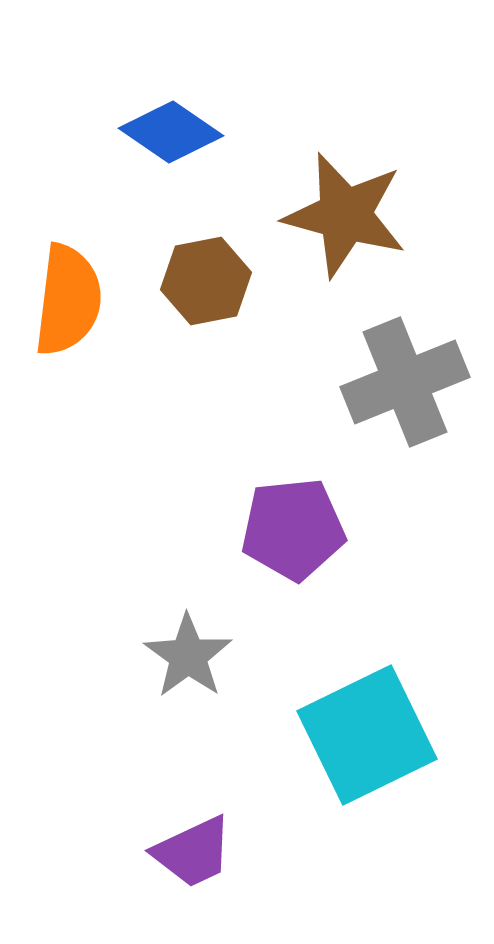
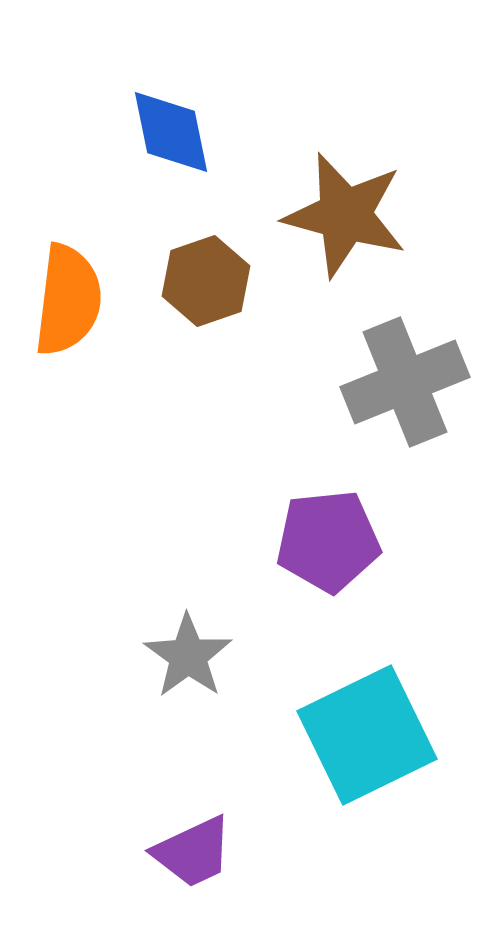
blue diamond: rotated 44 degrees clockwise
brown hexagon: rotated 8 degrees counterclockwise
purple pentagon: moved 35 px right, 12 px down
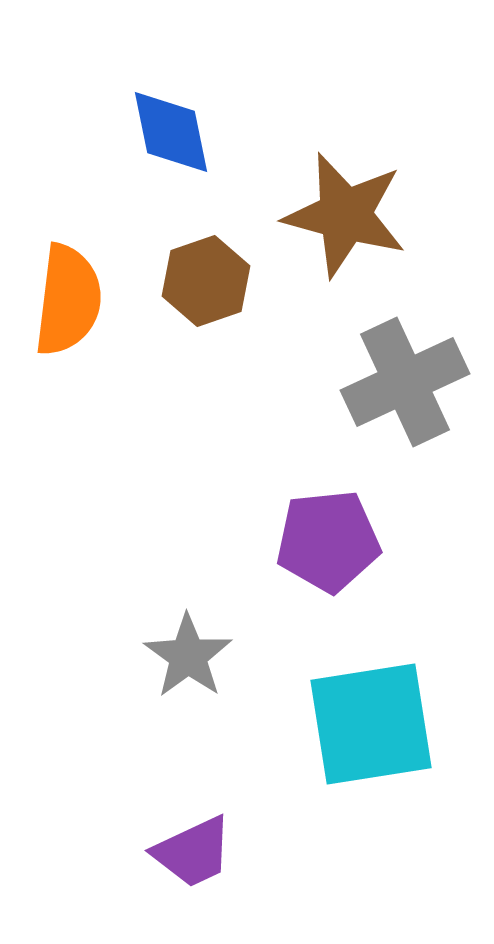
gray cross: rotated 3 degrees counterclockwise
cyan square: moved 4 px right, 11 px up; rotated 17 degrees clockwise
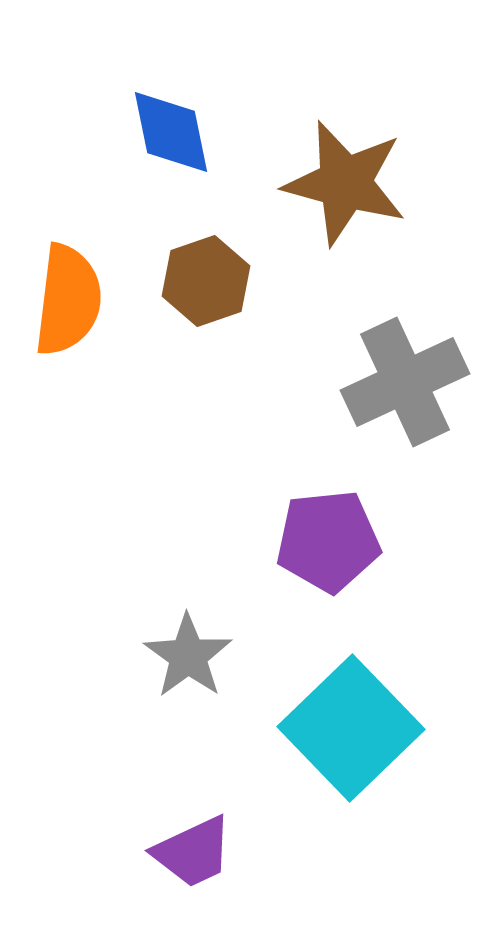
brown star: moved 32 px up
cyan square: moved 20 px left, 4 px down; rotated 35 degrees counterclockwise
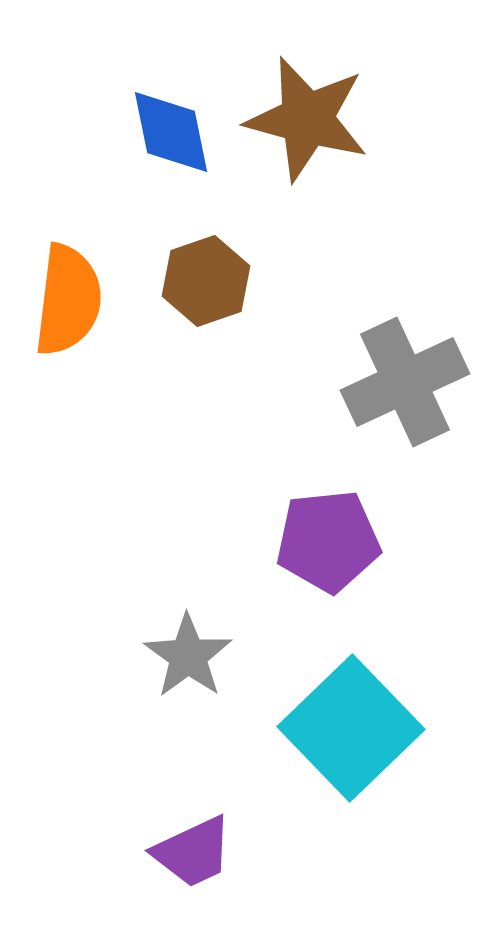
brown star: moved 38 px left, 64 px up
